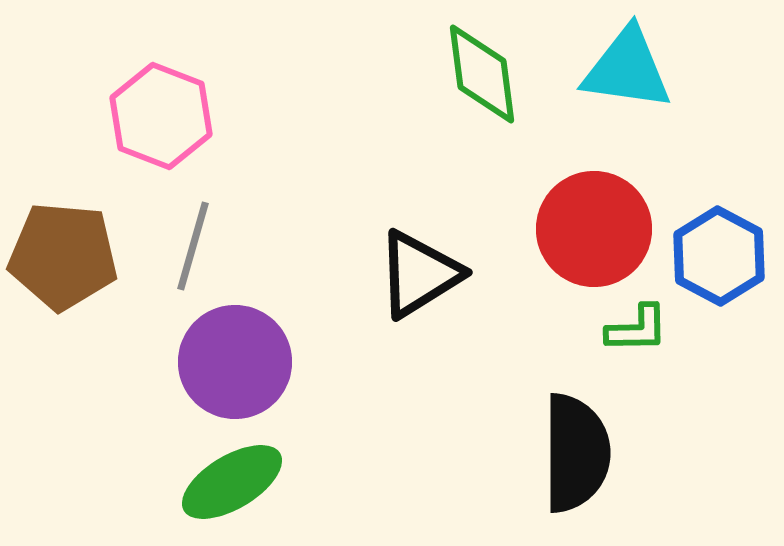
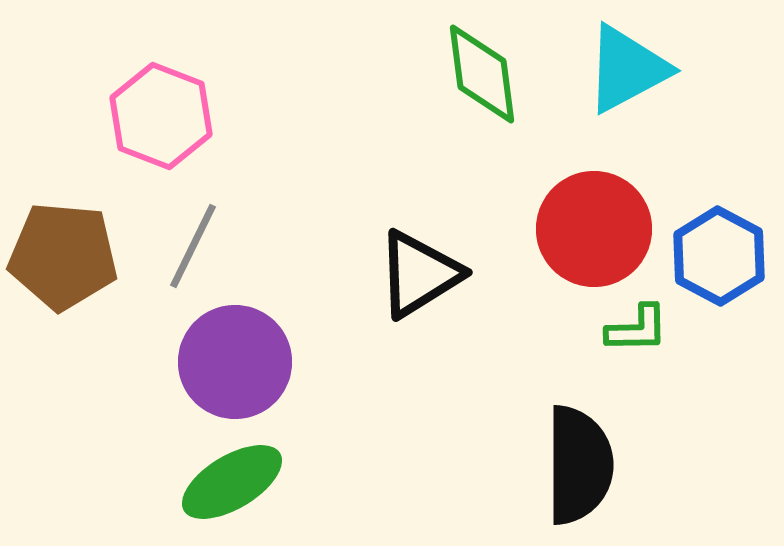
cyan triangle: rotated 36 degrees counterclockwise
gray line: rotated 10 degrees clockwise
black semicircle: moved 3 px right, 12 px down
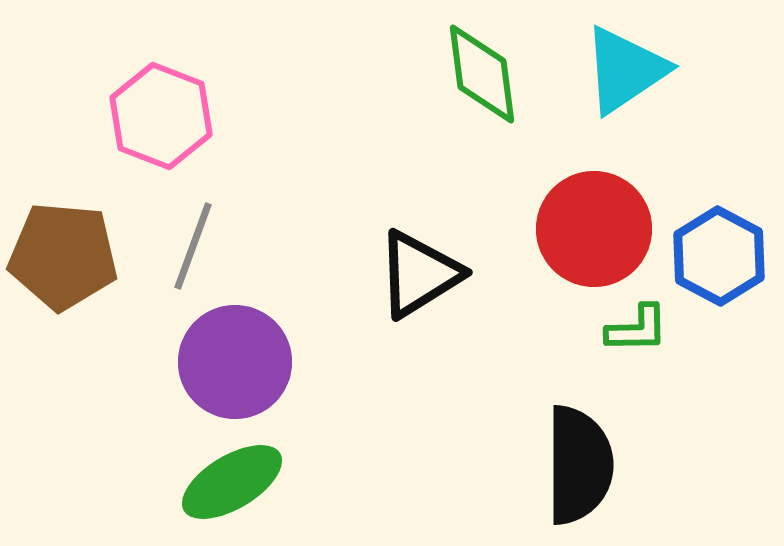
cyan triangle: moved 2 px left, 1 px down; rotated 6 degrees counterclockwise
gray line: rotated 6 degrees counterclockwise
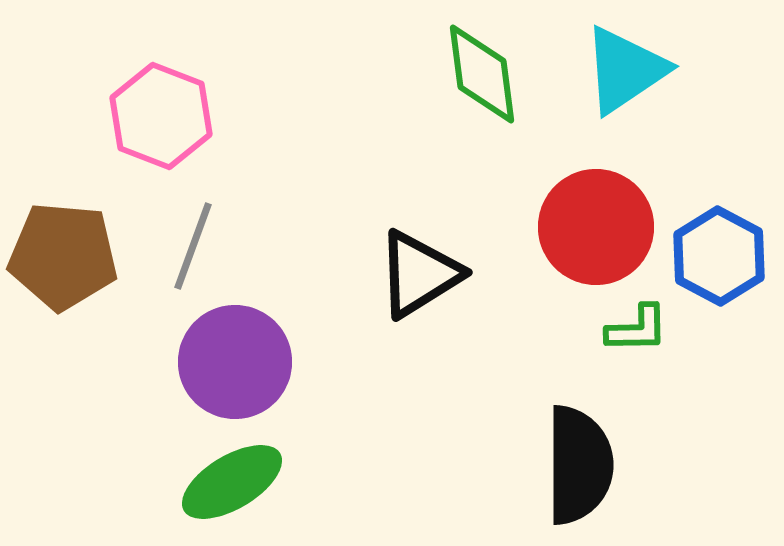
red circle: moved 2 px right, 2 px up
